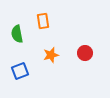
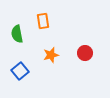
blue square: rotated 18 degrees counterclockwise
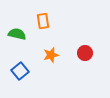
green semicircle: rotated 114 degrees clockwise
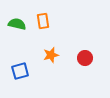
green semicircle: moved 10 px up
red circle: moved 5 px down
blue square: rotated 24 degrees clockwise
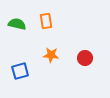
orange rectangle: moved 3 px right
orange star: rotated 21 degrees clockwise
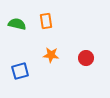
red circle: moved 1 px right
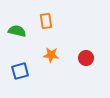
green semicircle: moved 7 px down
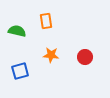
red circle: moved 1 px left, 1 px up
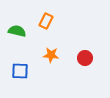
orange rectangle: rotated 35 degrees clockwise
red circle: moved 1 px down
blue square: rotated 18 degrees clockwise
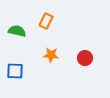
blue square: moved 5 px left
